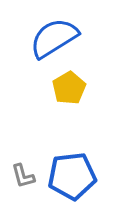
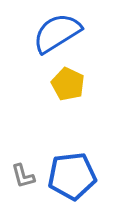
blue semicircle: moved 3 px right, 5 px up
yellow pentagon: moved 1 px left, 4 px up; rotated 16 degrees counterclockwise
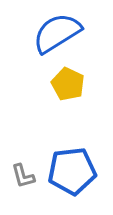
blue pentagon: moved 5 px up
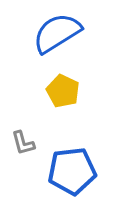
yellow pentagon: moved 5 px left, 7 px down
gray L-shape: moved 33 px up
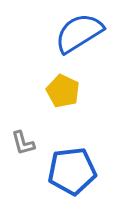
blue semicircle: moved 22 px right
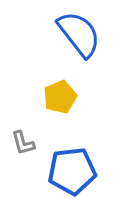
blue semicircle: moved 1 px down; rotated 84 degrees clockwise
yellow pentagon: moved 3 px left, 6 px down; rotated 24 degrees clockwise
